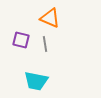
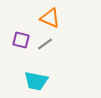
gray line: rotated 63 degrees clockwise
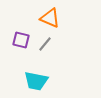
gray line: rotated 14 degrees counterclockwise
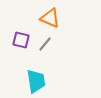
cyan trapezoid: rotated 110 degrees counterclockwise
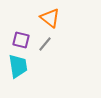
orange triangle: rotated 15 degrees clockwise
cyan trapezoid: moved 18 px left, 15 px up
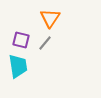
orange triangle: rotated 25 degrees clockwise
gray line: moved 1 px up
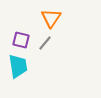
orange triangle: moved 1 px right
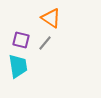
orange triangle: rotated 30 degrees counterclockwise
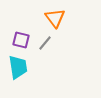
orange triangle: moved 4 px right; rotated 20 degrees clockwise
cyan trapezoid: moved 1 px down
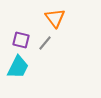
cyan trapezoid: rotated 35 degrees clockwise
